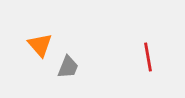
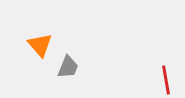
red line: moved 18 px right, 23 px down
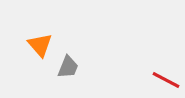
red line: rotated 52 degrees counterclockwise
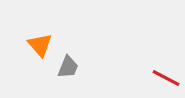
red line: moved 2 px up
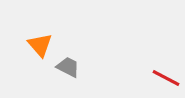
gray trapezoid: rotated 85 degrees counterclockwise
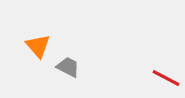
orange triangle: moved 2 px left, 1 px down
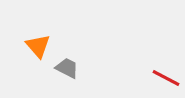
gray trapezoid: moved 1 px left, 1 px down
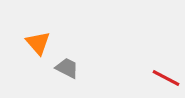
orange triangle: moved 3 px up
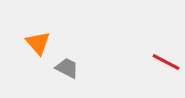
red line: moved 16 px up
